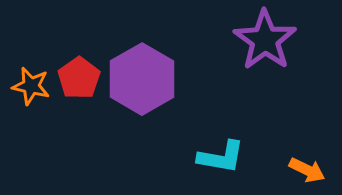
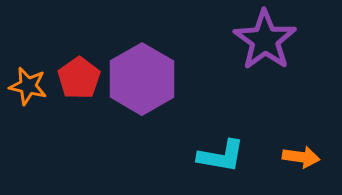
orange star: moved 3 px left
cyan L-shape: moved 1 px up
orange arrow: moved 6 px left, 13 px up; rotated 18 degrees counterclockwise
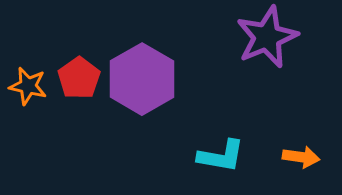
purple star: moved 2 px right, 3 px up; rotated 14 degrees clockwise
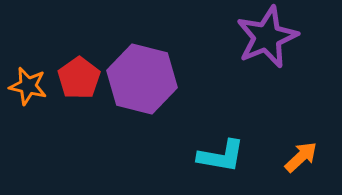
purple hexagon: rotated 16 degrees counterclockwise
orange arrow: rotated 51 degrees counterclockwise
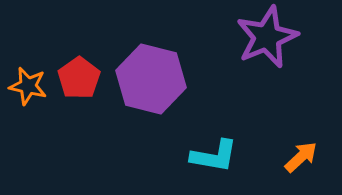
purple hexagon: moved 9 px right
cyan L-shape: moved 7 px left
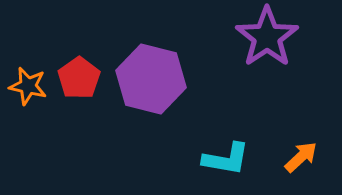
purple star: rotated 12 degrees counterclockwise
cyan L-shape: moved 12 px right, 3 px down
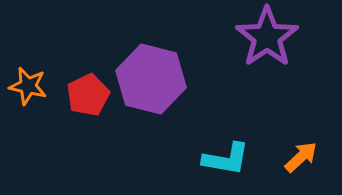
red pentagon: moved 9 px right, 17 px down; rotated 9 degrees clockwise
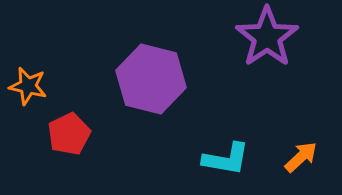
red pentagon: moved 19 px left, 39 px down
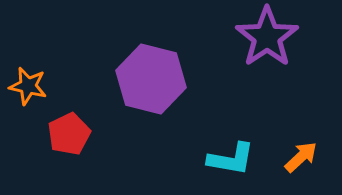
cyan L-shape: moved 5 px right
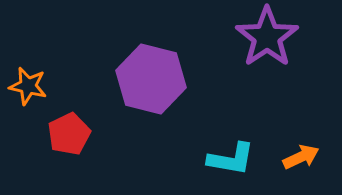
orange arrow: rotated 18 degrees clockwise
